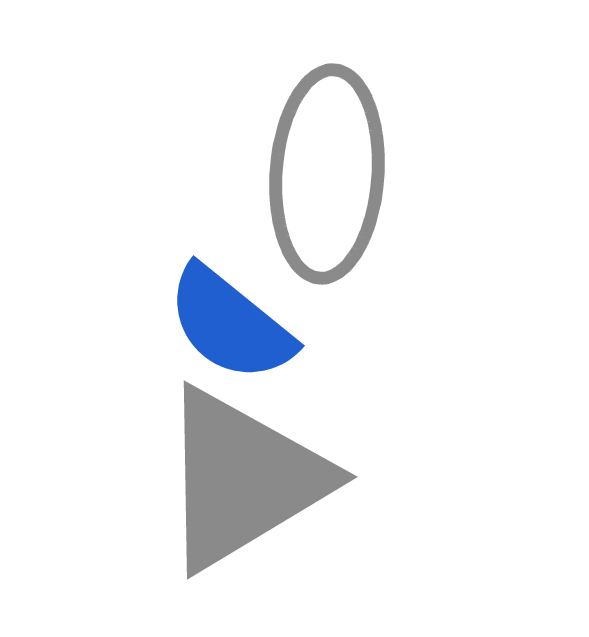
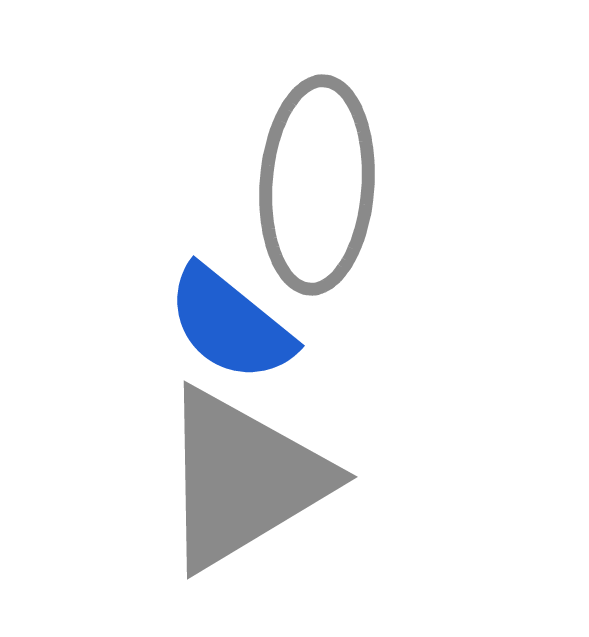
gray ellipse: moved 10 px left, 11 px down
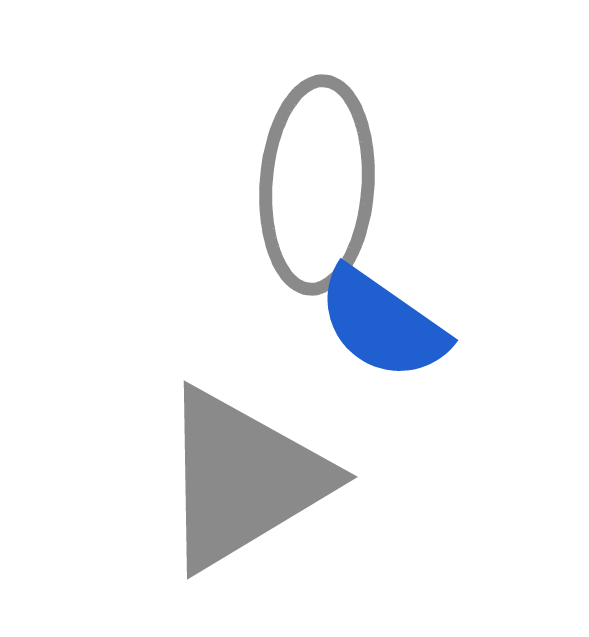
blue semicircle: moved 152 px right; rotated 4 degrees counterclockwise
